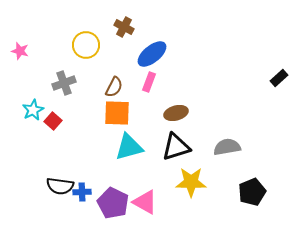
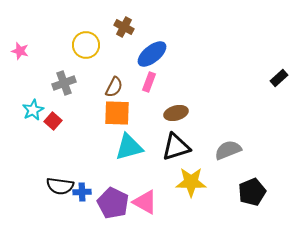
gray semicircle: moved 1 px right, 3 px down; rotated 12 degrees counterclockwise
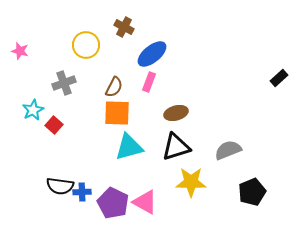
red square: moved 1 px right, 4 px down
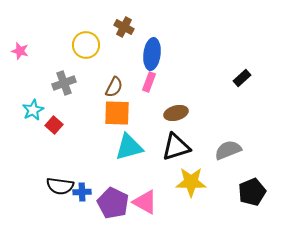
blue ellipse: rotated 44 degrees counterclockwise
black rectangle: moved 37 px left
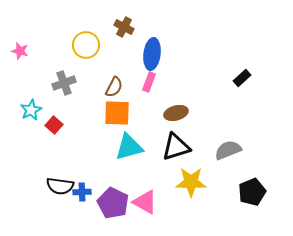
cyan star: moved 2 px left
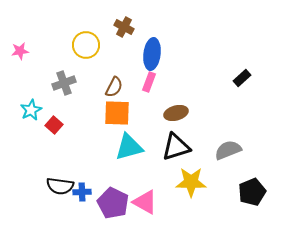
pink star: rotated 24 degrees counterclockwise
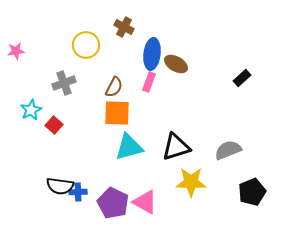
pink star: moved 4 px left
brown ellipse: moved 49 px up; rotated 45 degrees clockwise
blue cross: moved 4 px left
